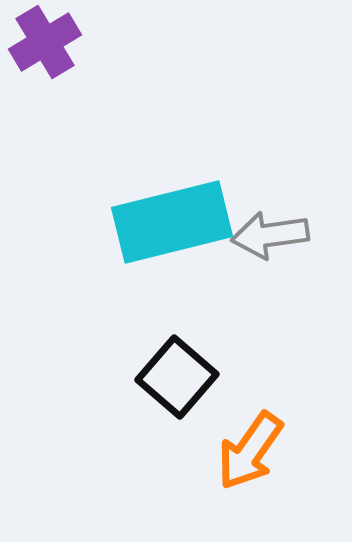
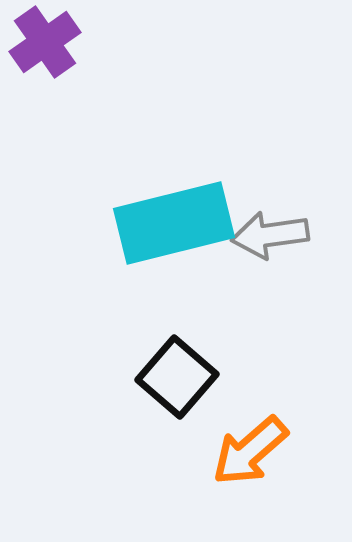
purple cross: rotated 4 degrees counterclockwise
cyan rectangle: moved 2 px right, 1 px down
orange arrow: rotated 14 degrees clockwise
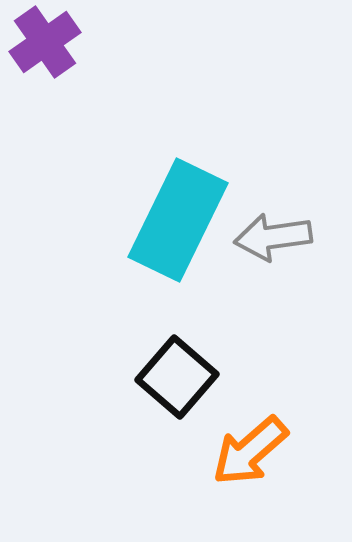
cyan rectangle: moved 4 px right, 3 px up; rotated 50 degrees counterclockwise
gray arrow: moved 3 px right, 2 px down
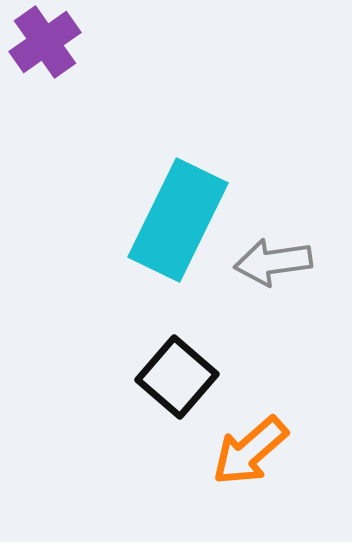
gray arrow: moved 25 px down
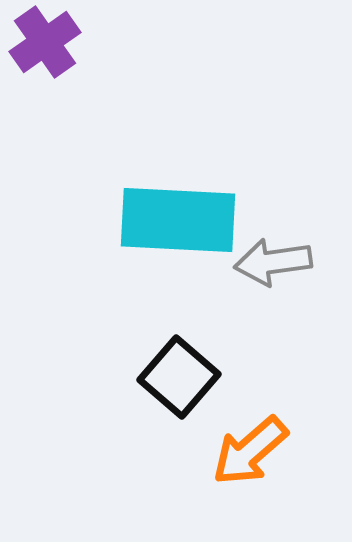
cyan rectangle: rotated 67 degrees clockwise
black square: moved 2 px right
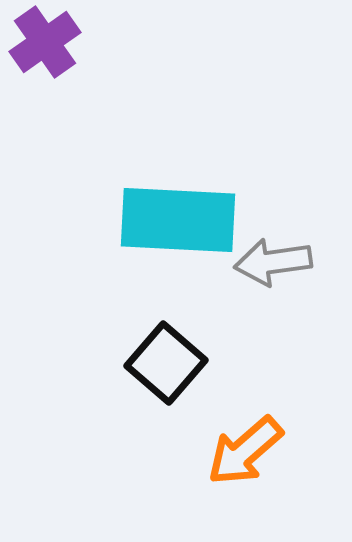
black square: moved 13 px left, 14 px up
orange arrow: moved 5 px left
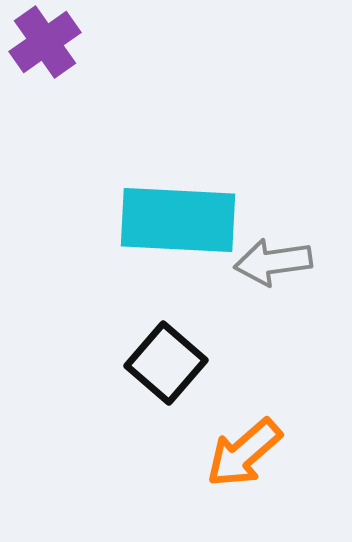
orange arrow: moved 1 px left, 2 px down
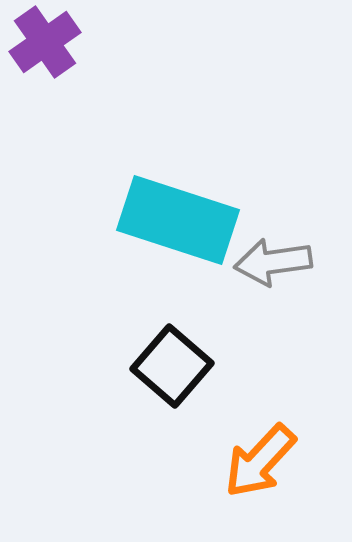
cyan rectangle: rotated 15 degrees clockwise
black square: moved 6 px right, 3 px down
orange arrow: moved 16 px right, 8 px down; rotated 6 degrees counterclockwise
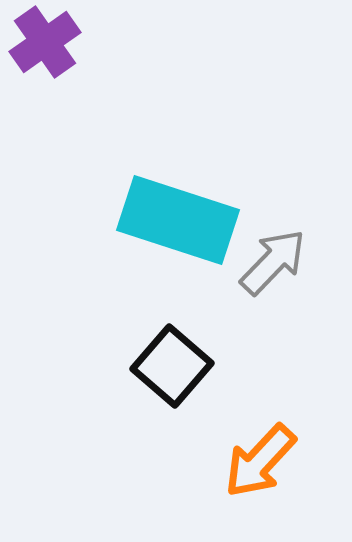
gray arrow: rotated 142 degrees clockwise
